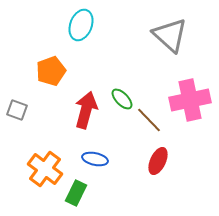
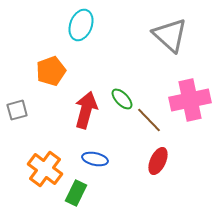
gray square: rotated 35 degrees counterclockwise
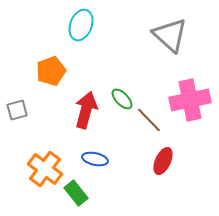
red ellipse: moved 5 px right
green rectangle: rotated 65 degrees counterclockwise
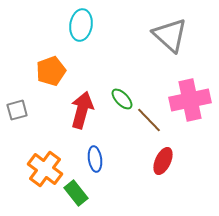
cyan ellipse: rotated 12 degrees counterclockwise
red arrow: moved 4 px left
blue ellipse: rotated 70 degrees clockwise
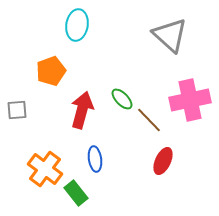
cyan ellipse: moved 4 px left
gray square: rotated 10 degrees clockwise
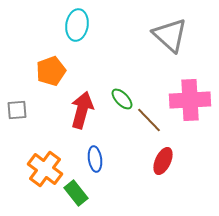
pink cross: rotated 9 degrees clockwise
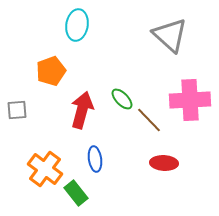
red ellipse: moved 1 px right, 2 px down; rotated 68 degrees clockwise
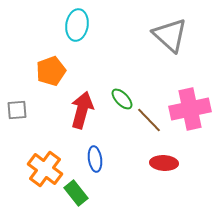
pink cross: moved 9 px down; rotated 9 degrees counterclockwise
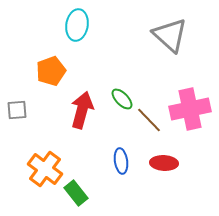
blue ellipse: moved 26 px right, 2 px down
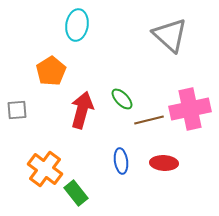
orange pentagon: rotated 12 degrees counterclockwise
brown line: rotated 60 degrees counterclockwise
